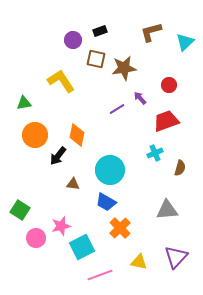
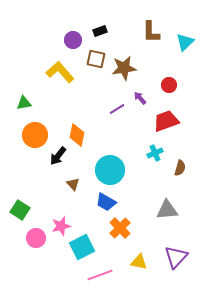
brown L-shape: rotated 75 degrees counterclockwise
yellow L-shape: moved 1 px left, 9 px up; rotated 8 degrees counterclockwise
brown triangle: rotated 40 degrees clockwise
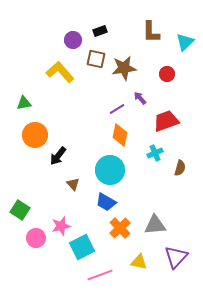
red circle: moved 2 px left, 11 px up
orange diamond: moved 43 px right
gray triangle: moved 12 px left, 15 px down
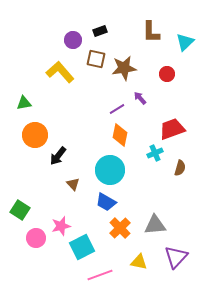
red trapezoid: moved 6 px right, 8 px down
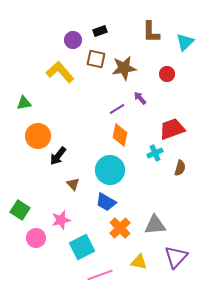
orange circle: moved 3 px right, 1 px down
pink star: moved 6 px up
